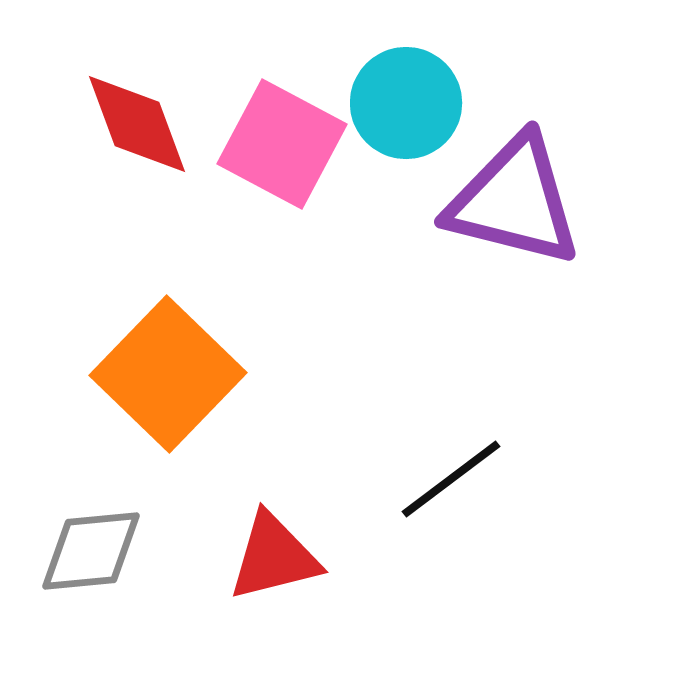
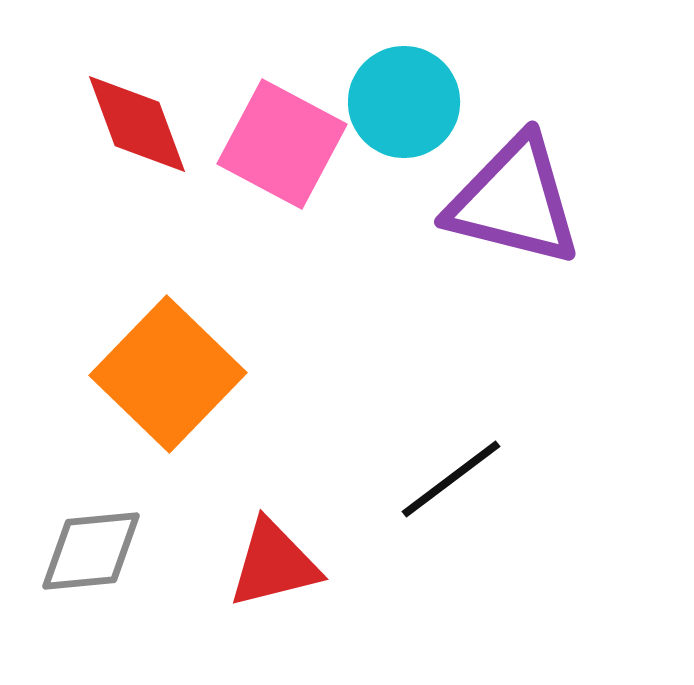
cyan circle: moved 2 px left, 1 px up
red triangle: moved 7 px down
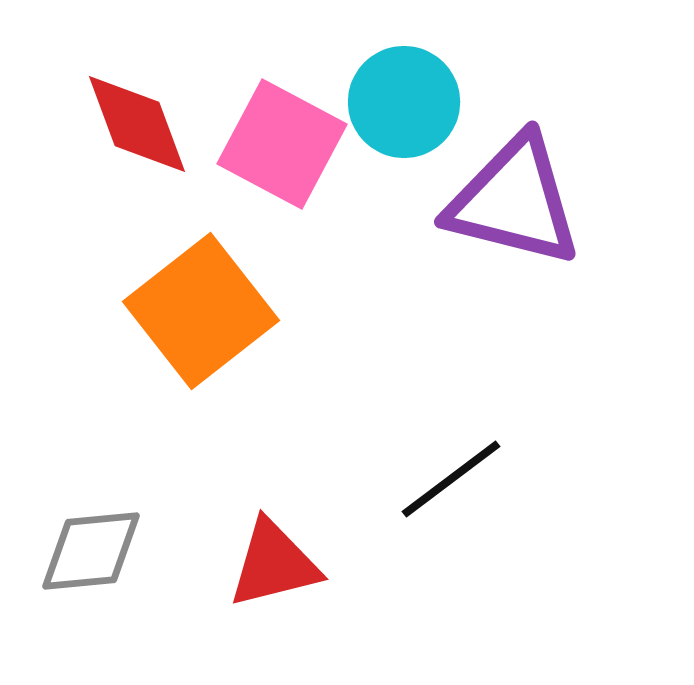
orange square: moved 33 px right, 63 px up; rotated 8 degrees clockwise
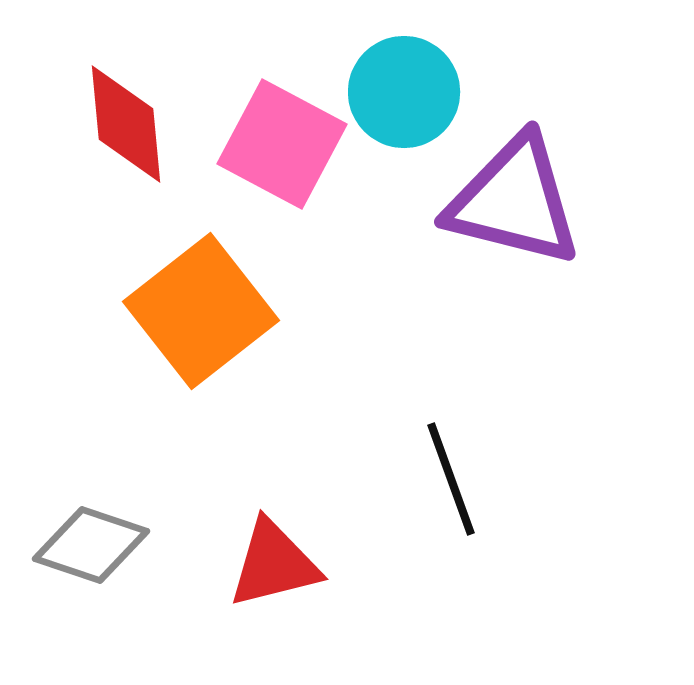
cyan circle: moved 10 px up
red diamond: moved 11 px left; rotated 15 degrees clockwise
black line: rotated 73 degrees counterclockwise
gray diamond: moved 6 px up; rotated 24 degrees clockwise
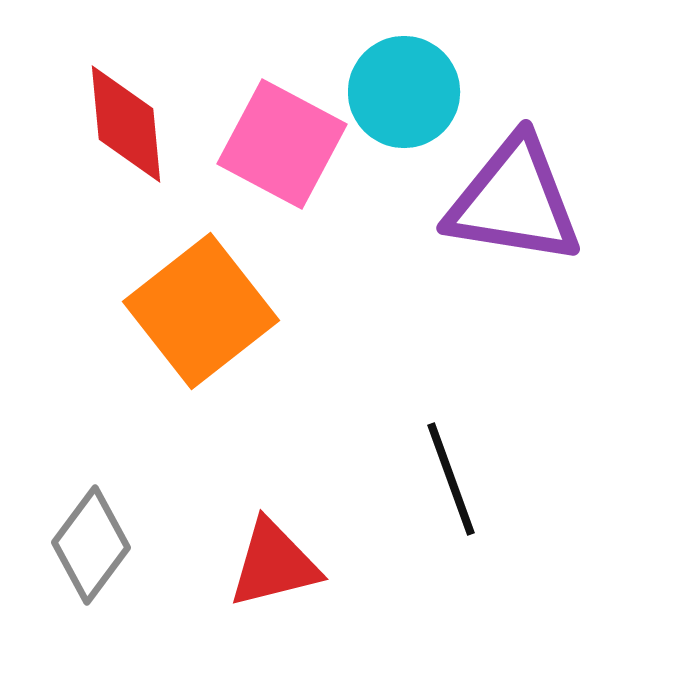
purple triangle: rotated 5 degrees counterclockwise
gray diamond: rotated 72 degrees counterclockwise
